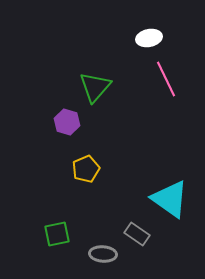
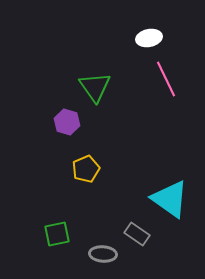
green triangle: rotated 16 degrees counterclockwise
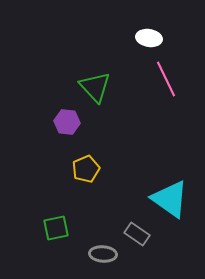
white ellipse: rotated 20 degrees clockwise
green triangle: rotated 8 degrees counterclockwise
purple hexagon: rotated 10 degrees counterclockwise
green square: moved 1 px left, 6 px up
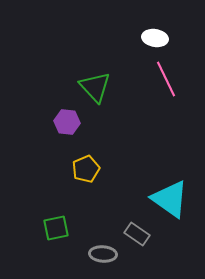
white ellipse: moved 6 px right
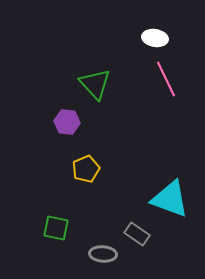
green triangle: moved 3 px up
cyan triangle: rotated 15 degrees counterclockwise
green square: rotated 24 degrees clockwise
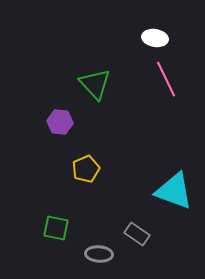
purple hexagon: moved 7 px left
cyan triangle: moved 4 px right, 8 px up
gray ellipse: moved 4 px left
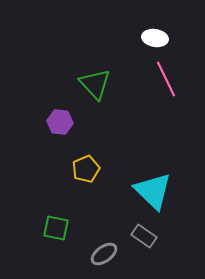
cyan triangle: moved 21 px left; rotated 24 degrees clockwise
gray rectangle: moved 7 px right, 2 px down
gray ellipse: moved 5 px right; rotated 40 degrees counterclockwise
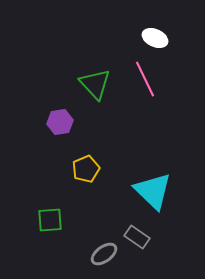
white ellipse: rotated 15 degrees clockwise
pink line: moved 21 px left
purple hexagon: rotated 15 degrees counterclockwise
green square: moved 6 px left, 8 px up; rotated 16 degrees counterclockwise
gray rectangle: moved 7 px left, 1 px down
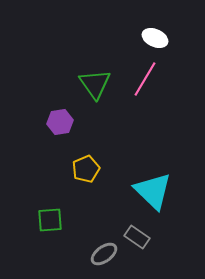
pink line: rotated 57 degrees clockwise
green triangle: rotated 8 degrees clockwise
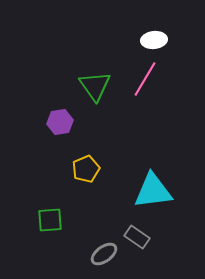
white ellipse: moved 1 px left, 2 px down; rotated 30 degrees counterclockwise
green triangle: moved 2 px down
cyan triangle: rotated 51 degrees counterclockwise
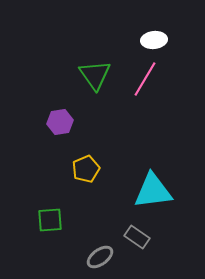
green triangle: moved 11 px up
gray ellipse: moved 4 px left, 3 px down
